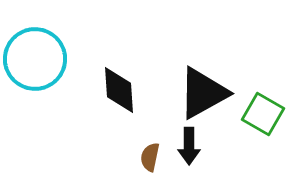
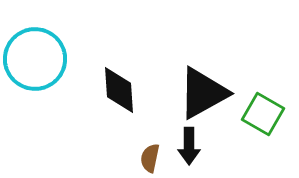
brown semicircle: moved 1 px down
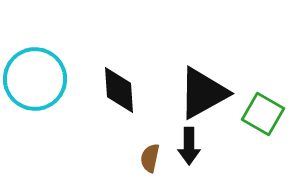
cyan circle: moved 20 px down
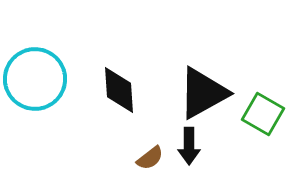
brown semicircle: rotated 140 degrees counterclockwise
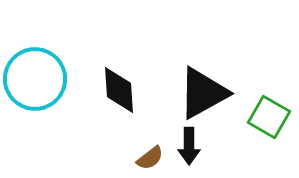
green square: moved 6 px right, 3 px down
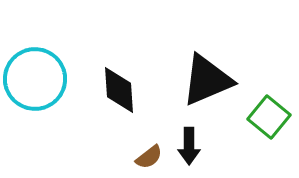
black triangle: moved 4 px right, 13 px up; rotated 6 degrees clockwise
green square: rotated 9 degrees clockwise
brown semicircle: moved 1 px left, 1 px up
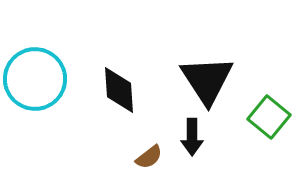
black triangle: rotated 40 degrees counterclockwise
black arrow: moved 3 px right, 9 px up
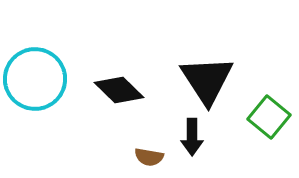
black diamond: rotated 42 degrees counterclockwise
brown semicircle: rotated 48 degrees clockwise
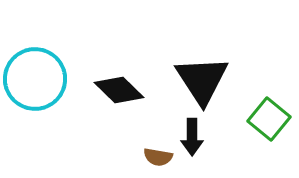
black triangle: moved 5 px left
green square: moved 2 px down
brown semicircle: moved 9 px right
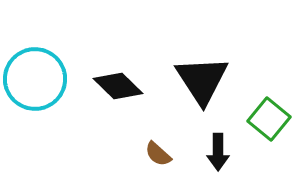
black diamond: moved 1 px left, 4 px up
black arrow: moved 26 px right, 15 px down
brown semicircle: moved 3 px up; rotated 32 degrees clockwise
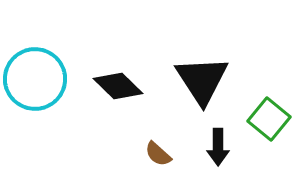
black arrow: moved 5 px up
